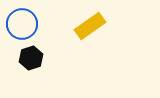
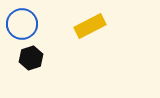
yellow rectangle: rotated 8 degrees clockwise
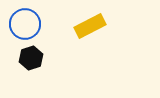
blue circle: moved 3 px right
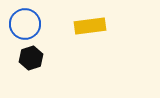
yellow rectangle: rotated 20 degrees clockwise
